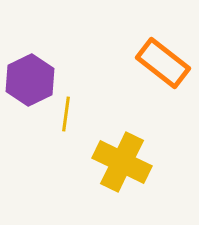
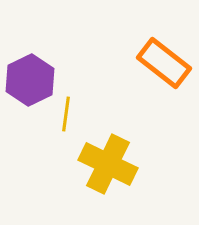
orange rectangle: moved 1 px right
yellow cross: moved 14 px left, 2 px down
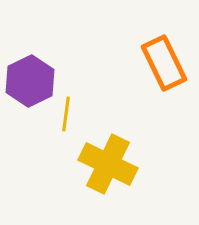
orange rectangle: rotated 26 degrees clockwise
purple hexagon: moved 1 px down
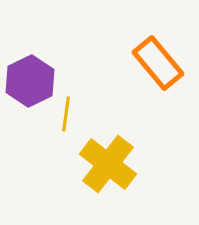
orange rectangle: moved 6 px left; rotated 14 degrees counterclockwise
yellow cross: rotated 12 degrees clockwise
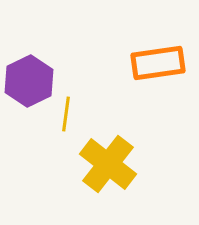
orange rectangle: rotated 58 degrees counterclockwise
purple hexagon: moved 1 px left
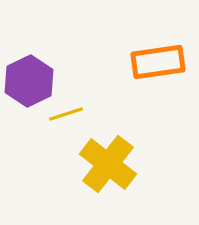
orange rectangle: moved 1 px up
yellow line: rotated 64 degrees clockwise
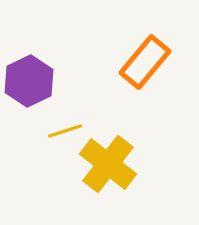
orange rectangle: moved 13 px left; rotated 42 degrees counterclockwise
yellow line: moved 1 px left, 17 px down
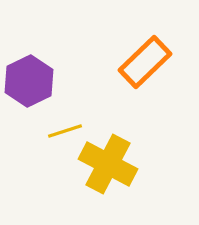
orange rectangle: rotated 6 degrees clockwise
yellow cross: rotated 10 degrees counterclockwise
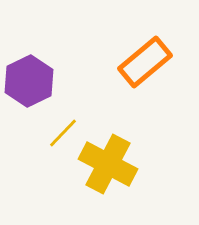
orange rectangle: rotated 4 degrees clockwise
yellow line: moved 2 px left, 2 px down; rotated 28 degrees counterclockwise
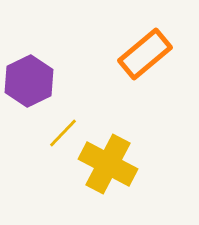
orange rectangle: moved 8 px up
